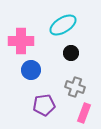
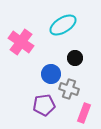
pink cross: moved 1 px down; rotated 35 degrees clockwise
black circle: moved 4 px right, 5 px down
blue circle: moved 20 px right, 4 px down
gray cross: moved 6 px left, 2 px down
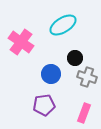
gray cross: moved 18 px right, 12 px up
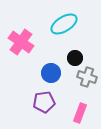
cyan ellipse: moved 1 px right, 1 px up
blue circle: moved 1 px up
purple pentagon: moved 3 px up
pink rectangle: moved 4 px left
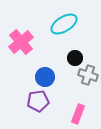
pink cross: rotated 15 degrees clockwise
blue circle: moved 6 px left, 4 px down
gray cross: moved 1 px right, 2 px up
purple pentagon: moved 6 px left, 1 px up
pink rectangle: moved 2 px left, 1 px down
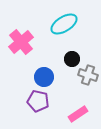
black circle: moved 3 px left, 1 px down
blue circle: moved 1 px left
purple pentagon: rotated 20 degrees clockwise
pink rectangle: rotated 36 degrees clockwise
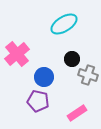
pink cross: moved 4 px left, 12 px down
pink rectangle: moved 1 px left, 1 px up
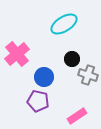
pink rectangle: moved 3 px down
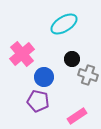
pink cross: moved 5 px right
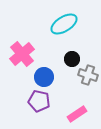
purple pentagon: moved 1 px right
pink rectangle: moved 2 px up
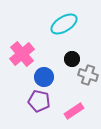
pink rectangle: moved 3 px left, 3 px up
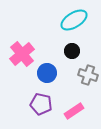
cyan ellipse: moved 10 px right, 4 px up
black circle: moved 8 px up
blue circle: moved 3 px right, 4 px up
purple pentagon: moved 2 px right, 3 px down
